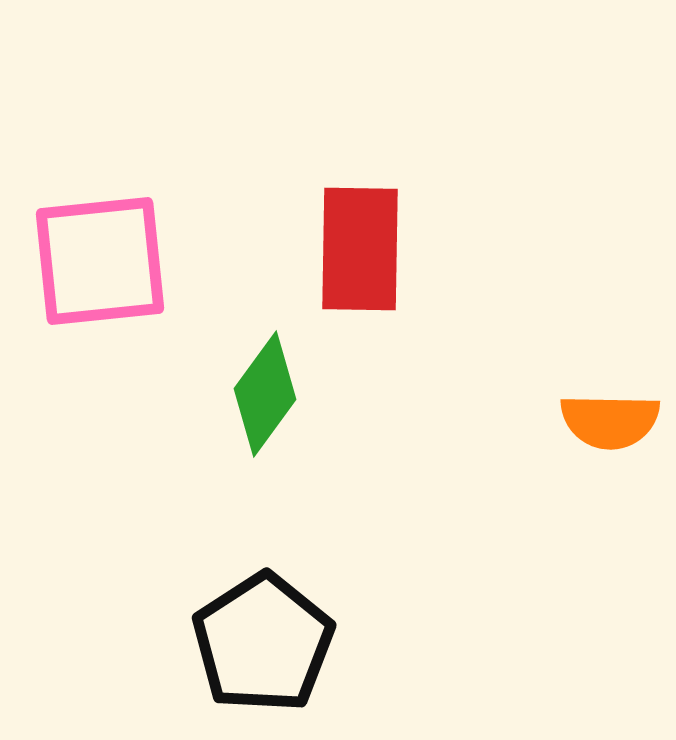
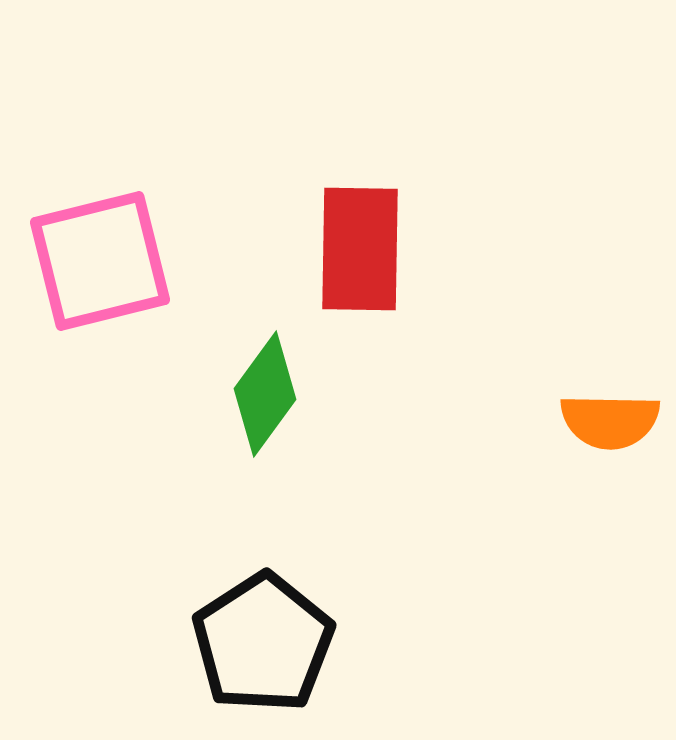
pink square: rotated 8 degrees counterclockwise
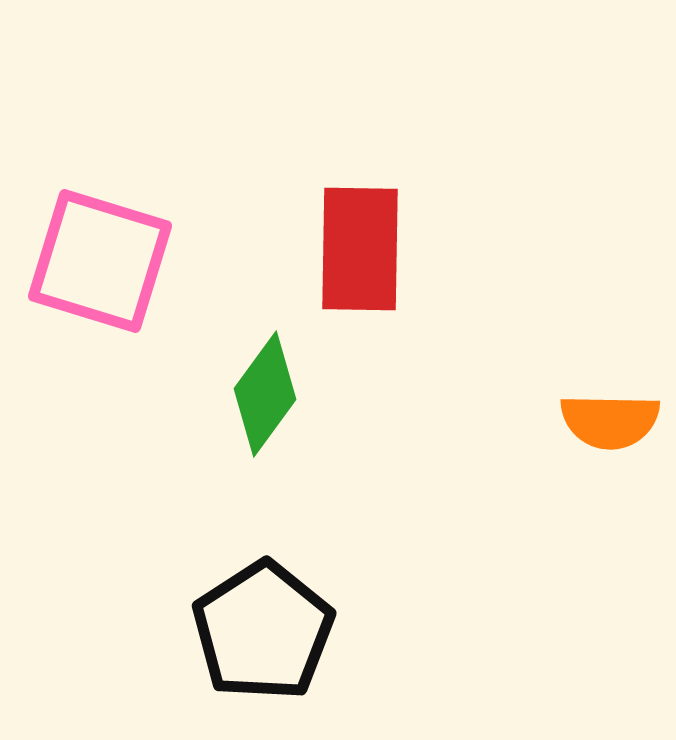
pink square: rotated 31 degrees clockwise
black pentagon: moved 12 px up
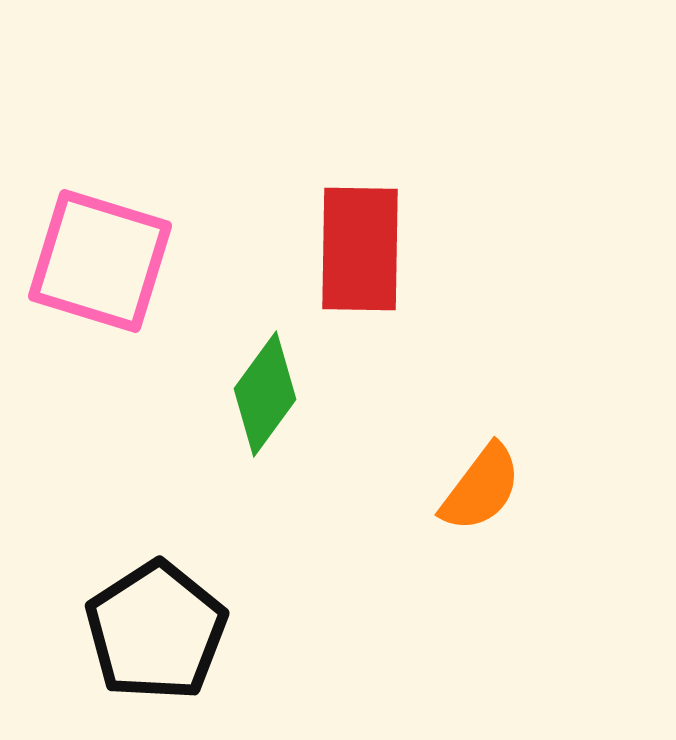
orange semicircle: moved 129 px left, 67 px down; rotated 54 degrees counterclockwise
black pentagon: moved 107 px left
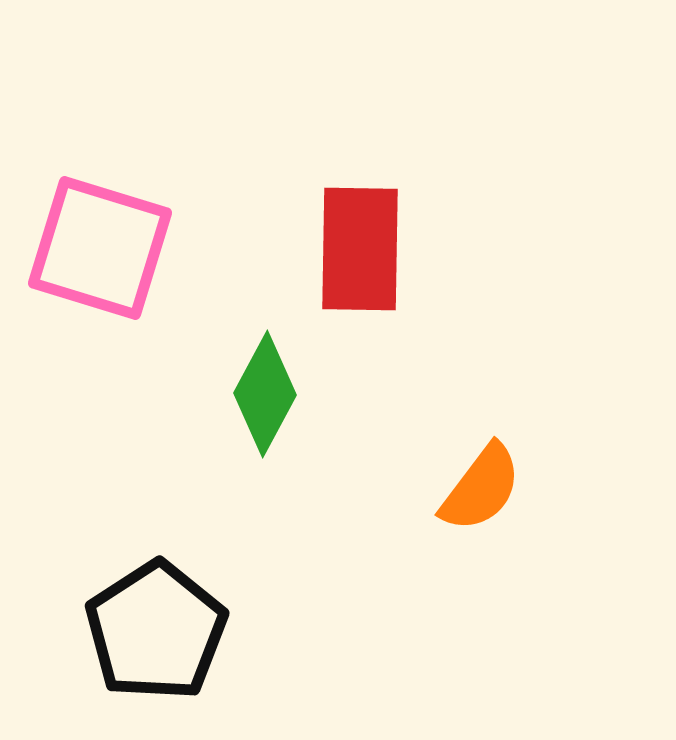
pink square: moved 13 px up
green diamond: rotated 8 degrees counterclockwise
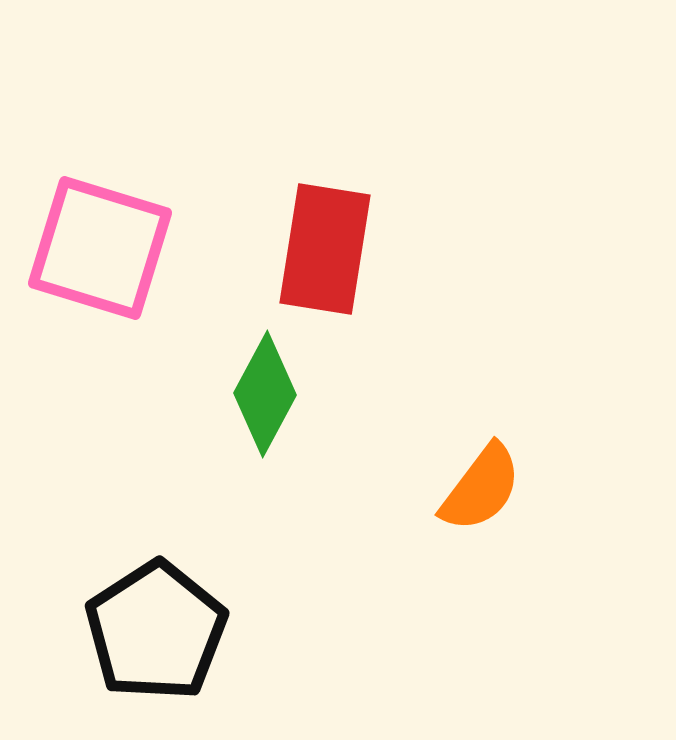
red rectangle: moved 35 px left; rotated 8 degrees clockwise
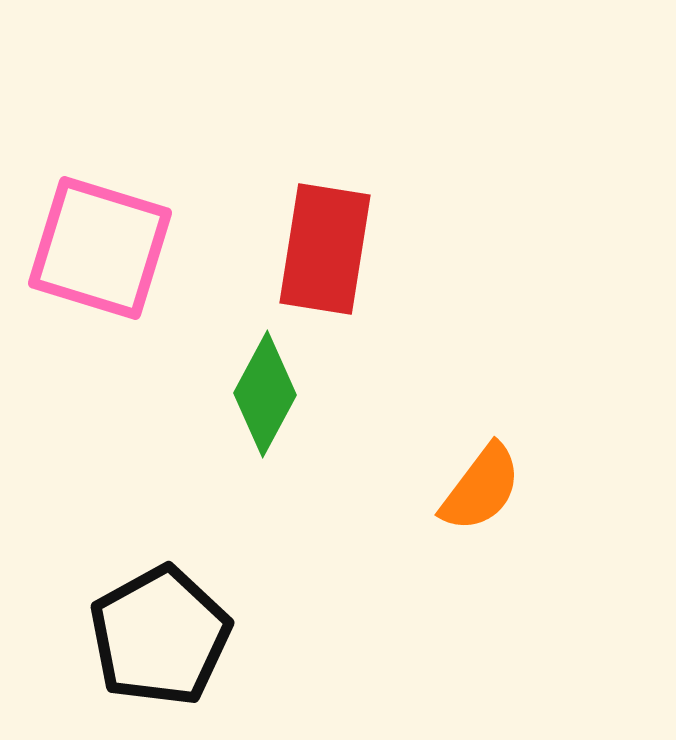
black pentagon: moved 4 px right, 5 px down; rotated 4 degrees clockwise
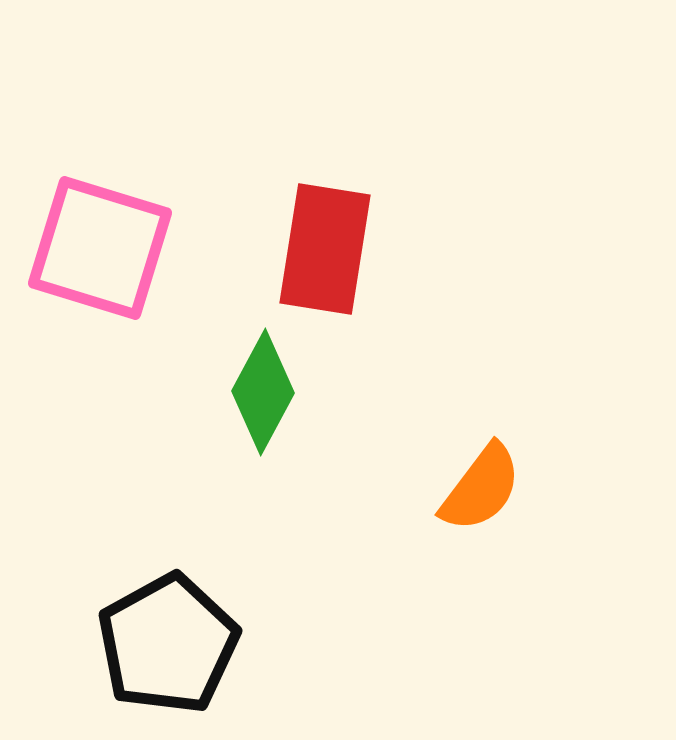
green diamond: moved 2 px left, 2 px up
black pentagon: moved 8 px right, 8 px down
